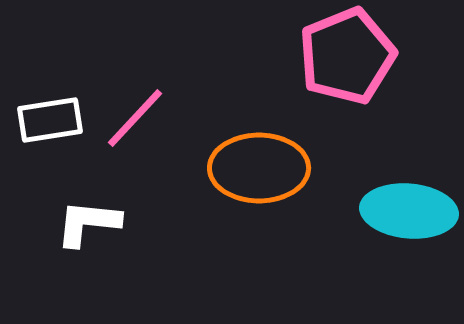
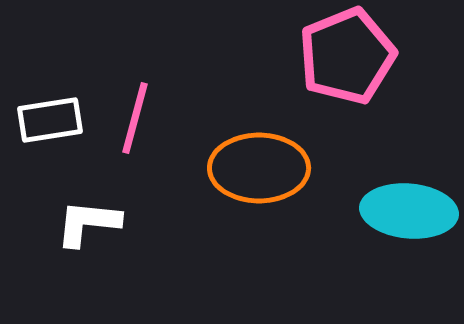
pink line: rotated 28 degrees counterclockwise
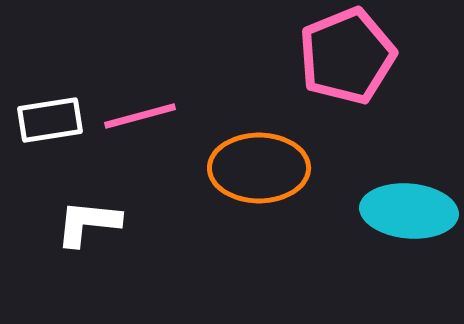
pink line: moved 5 px right, 2 px up; rotated 60 degrees clockwise
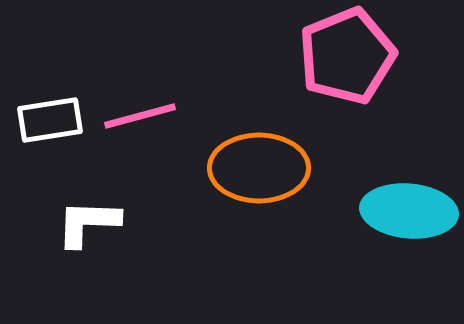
white L-shape: rotated 4 degrees counterclockwise
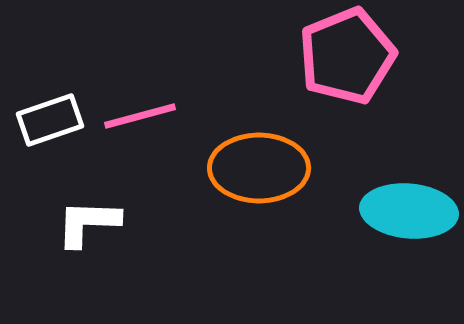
white rectangle: rotated 10 degrees counterclockwise
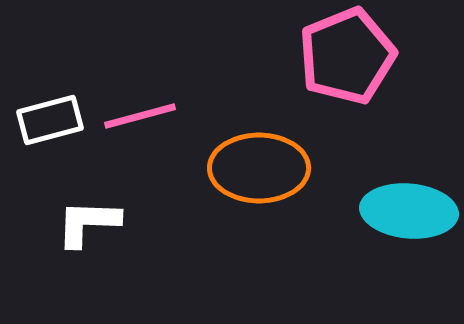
white rectangle: rotated 4 degrees clockwise
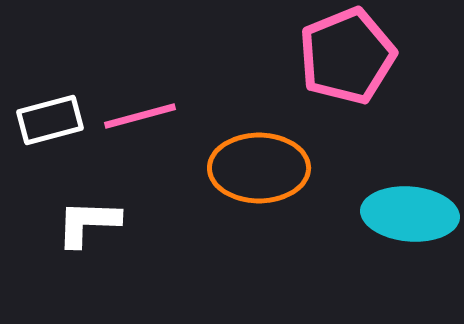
cyan ellipse: moved 1 px right, 3 px down
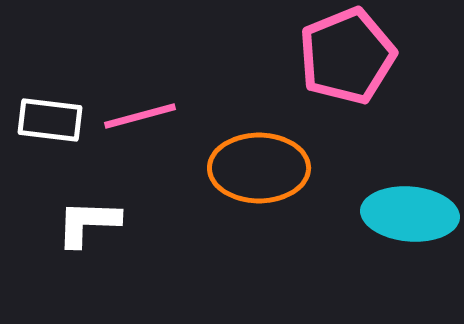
white rectangle: rotated 22 degrees clockwise
